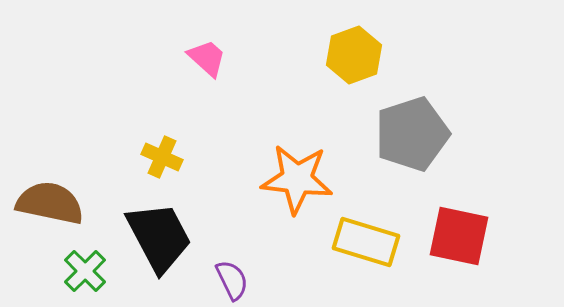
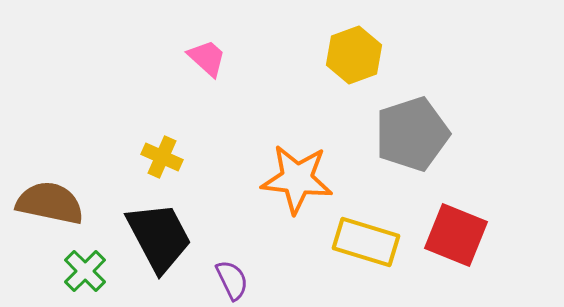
red square: moved 3 px left, 1 px up; rotated 10 degrees clockwise
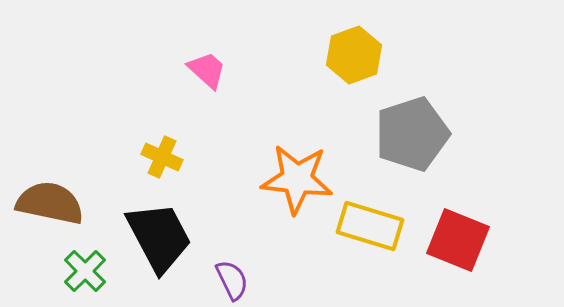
pink trapezoid: moved 12 px down
red square: moved 2 px right, 5 px down
yellow rectangle: moved 4 px right, 16 px up
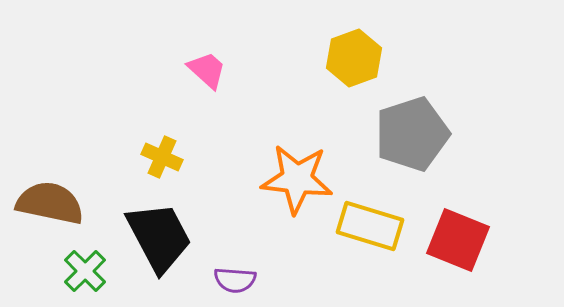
yellow hexagon: moved 3 px down
purple semicircle: moved 3 px right; rotated 120 degrees clockwise
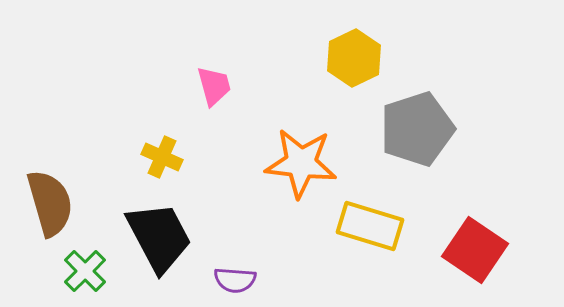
yellow hexagon: rotated 6 degrees counterclockwise
pink trapezoid: moved 7 px right, 16 px down; rotated 33 degrees clockwise
gray pentagon: moved 5 px right, 5 px up
orange star: moved 4 px right, 16 px up
brown semicircle: rotated 62 degrees clockwise
red square: moved 17 px right, 10 px down; rotated 12 degrees clockwise
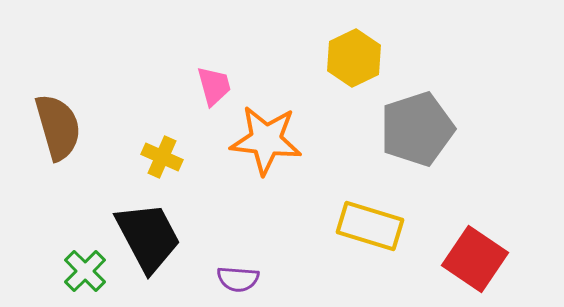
orange star: moved 35 px left, 23 px up
brown semicircle: moved 8 px right, 76 px up
black trapezoid: moved 11 px left
red square: moved 9 px down
purple semicircle: moved 3 px right, 1 px up
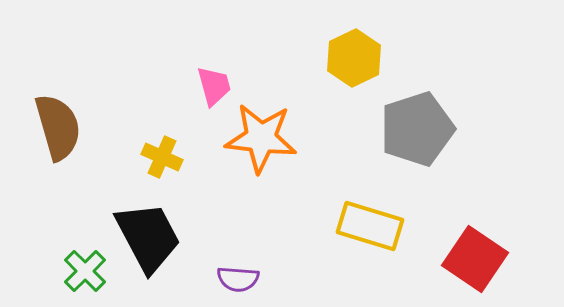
orange star: moved 5 px left, 2 px up
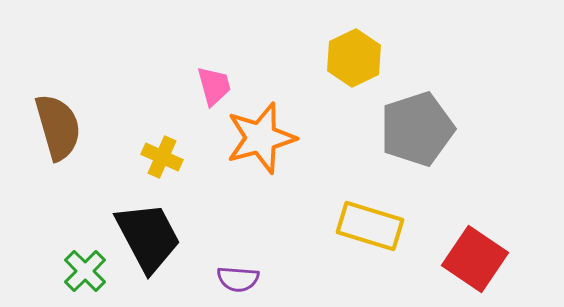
orange star: rotated 22 degrees counterclockwise
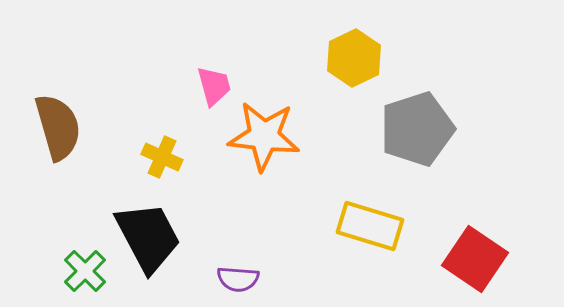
orange star: moved 3 px right, 2 px up; rotated 22 degrees clockwise
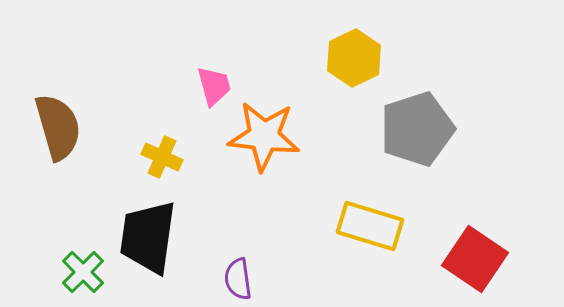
black trapezoid: rotated 144 degrees counterclockwise
green cross: moved 2 px left, 1 px down
purple semicircle: rotated 78 degrees clockwise
